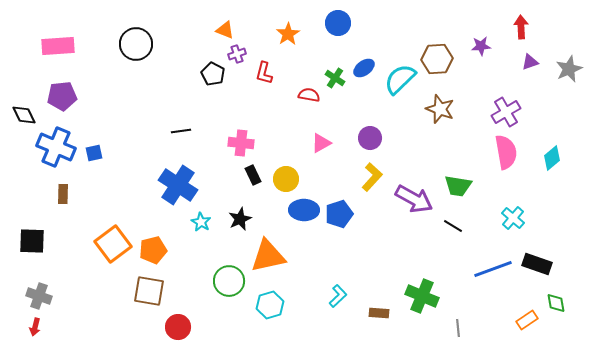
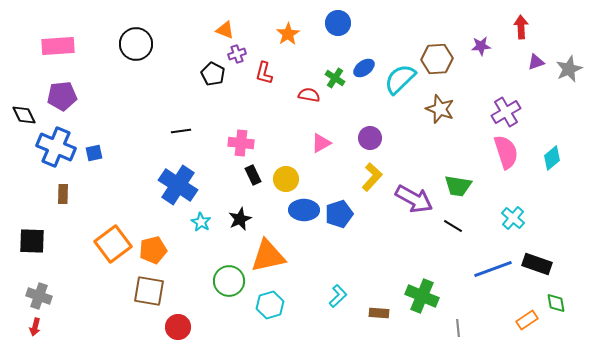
purple triangle at (530, 62): moved 6 px right
pink semicircle at (506, 152): rotated 8 degrees counterclockwise
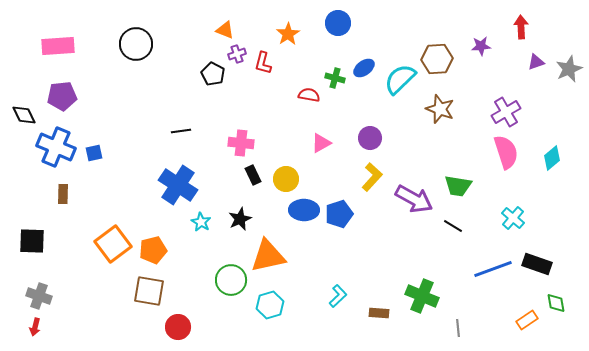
red L-shape at (264, 73): moved 1 px left, 10 px up
green cross at (335, 78): rotated 18 degrees counterclockwise
green circle at (229, 281): moved 2 px right, 1 px up
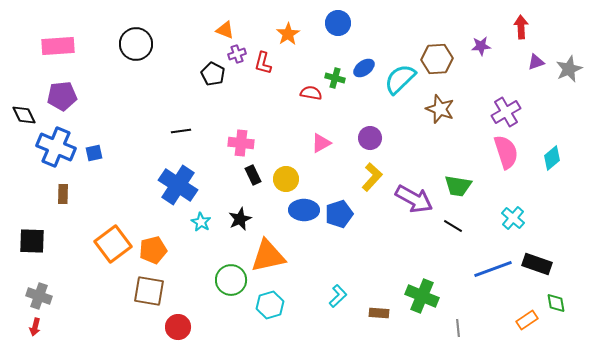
red semicircle at (309, 95): moved 2 px right, 2 px up
